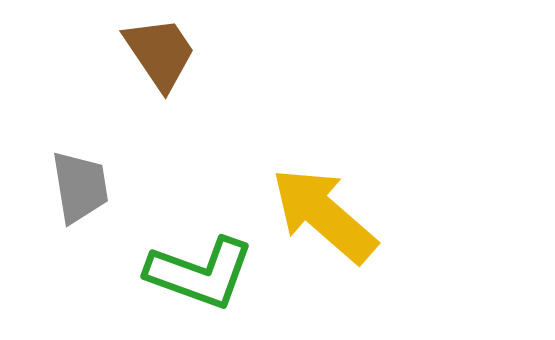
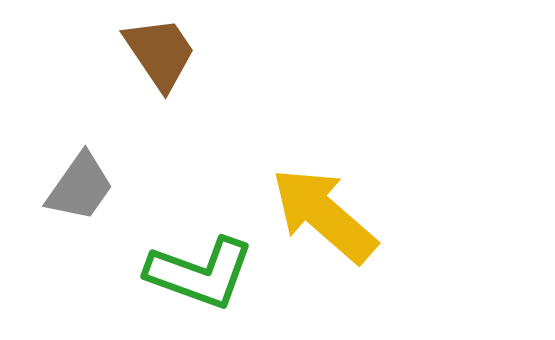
gray trapezoid: rotated 44 degrees clockwise
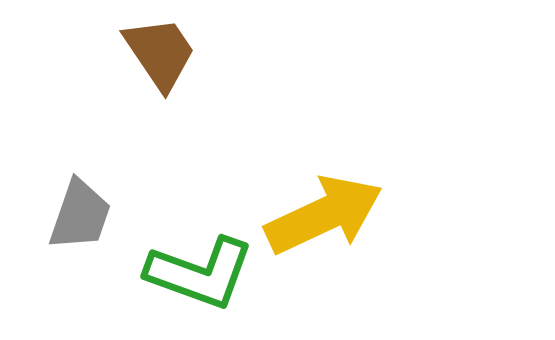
gray trapezoid: moved 28 px down; rotated 16 degrees counterclockwise
yellow arrow: rotated 114 degrees clockwise
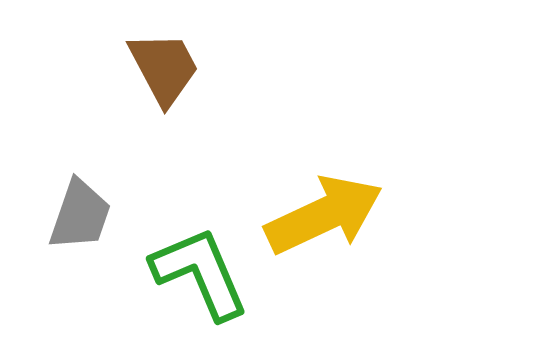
brown trapezoid: moved 4 px right, 15 px down; rotated 6 degrees clockwise
green L-shape: rotated 133 degrees counterclockwise
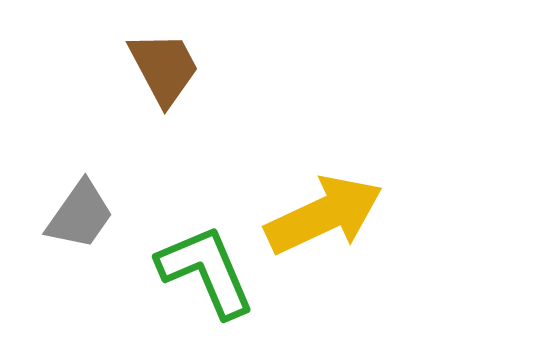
gray trapezoid: rotated 16 degrees clockwise
green L-shape: moved 6 px right, 2 px up
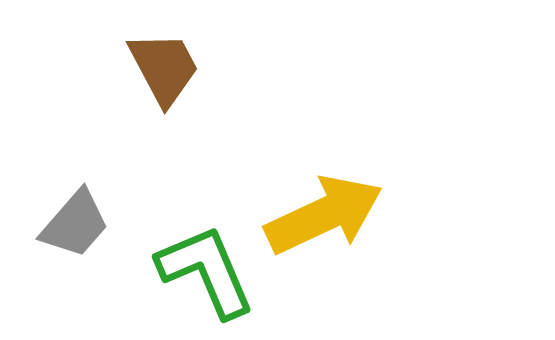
gray trapezoid: moved 5 px left, 9 px down; rotated 6 degrees clockwise
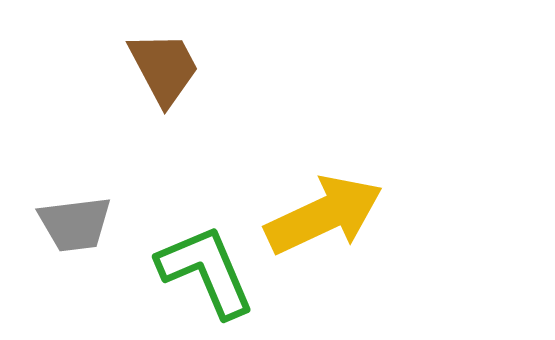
gray trapezoid: rotated 42 degrees clockwise
